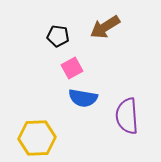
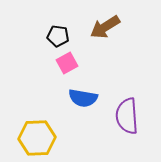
pink square: moved 5 px left, 5 px up
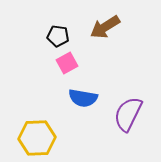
purple semicircle: moved 1 px right, 2 px up; rotated 30 degrees clockwise
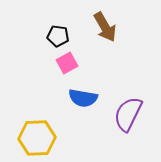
brown arrow: rotated 88 degrees counterclockwise
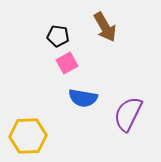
yellow hexagon: moved 9 px left, 2 px up
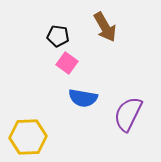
pink square: rotated 25 degrees counterclockwise
yellow hexagon: moved 1 px down
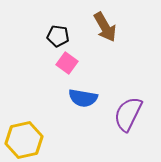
yellow hexagon: moved 4 px left, 3 px down; rotated 9 degrees counterclockwise
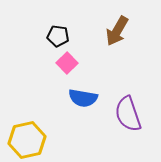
brown arrow: moved 12 px right, 4 px down; rotated 60 degrees clockwise
pink square: rotated 10 degrees clockwise
purple semicircle: rotated 45 degrees counterclockwise
yellow hexagon: moved 3 px right
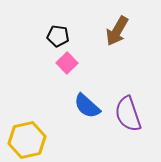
blue semicircle: moved 4 px right, 8 px down; rotated 32 degrees clockwise
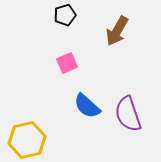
black pentagon: moved 7 px right, 21 px up; rotated 25 degrees counterclockwise
pink square: rotated 20 degrees clockwise
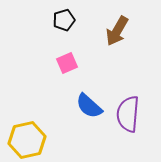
black pentagon: moved 1 px left, 5 px down
blue semicircle: moved 2 px right
purple semicircle: rotated 24 degrees clockwise
